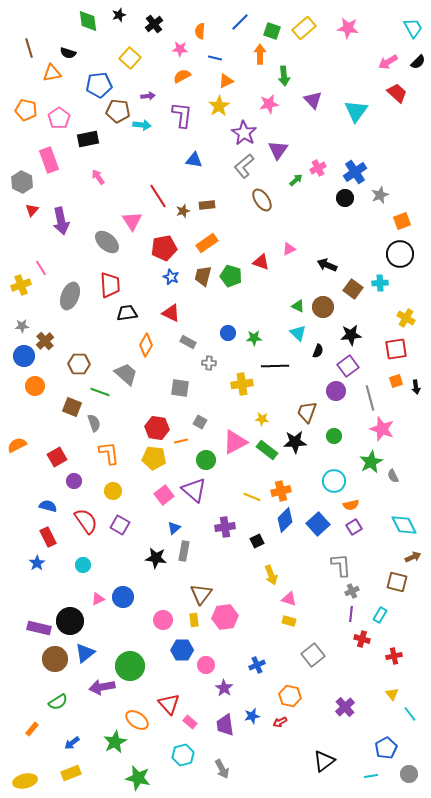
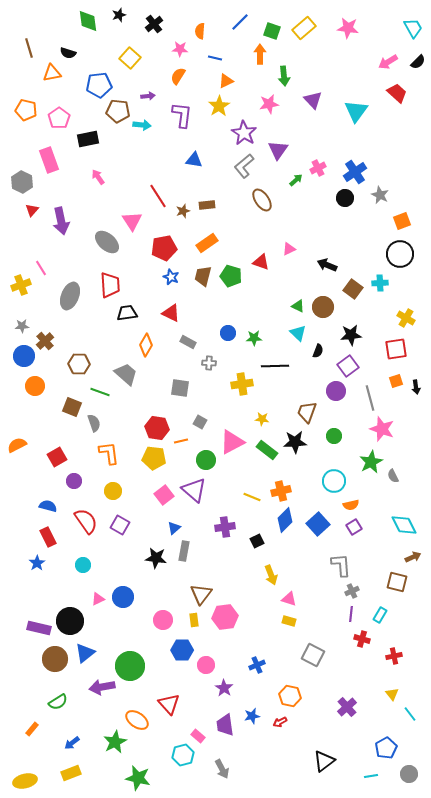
orange semicircle at (182, 76): moved 4 px left; rotated 30 degrees counterclockwise
gray star at (380, 195): rotated 24 degrees counterclockwise
pink triangle at (235, 442): moved 3 px left
gray square at (313, 655): rotated 25 degrees counterclockwise
purple cross at (345, 707): moved 2 px right
pink rectangle at (190, 722): moved 8 px right, 14 px down
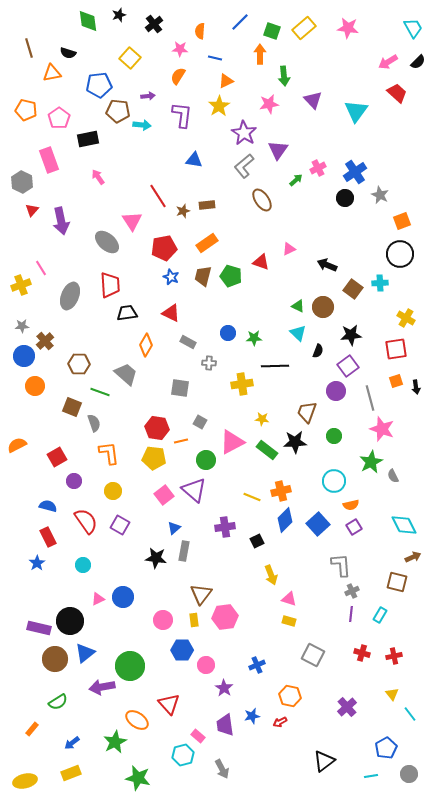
red cross at (362, 639): moved 14 px down
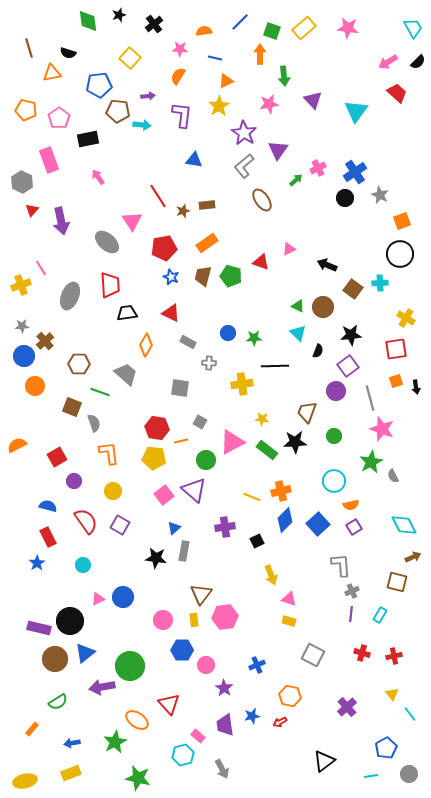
orange semicircle at (200, 31): moved 4 px right; rotated 77 degrees clockwise
blue arrow at (72, 743): rotated 28 degrees clockwise
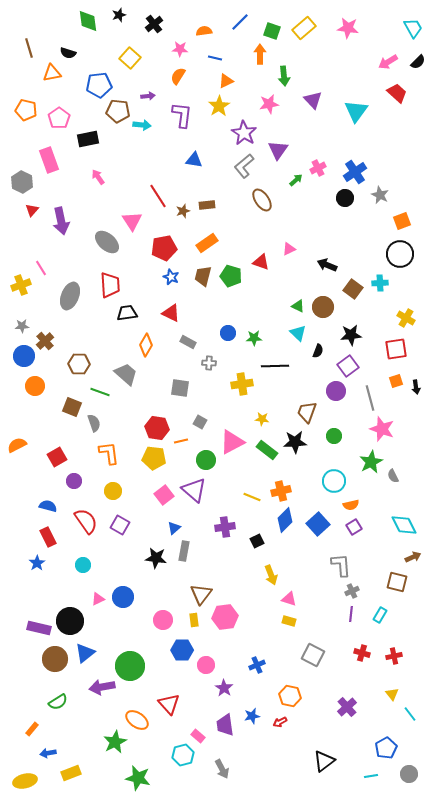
blue arrow at (72, 743): moved 24 px left, 10 px down
